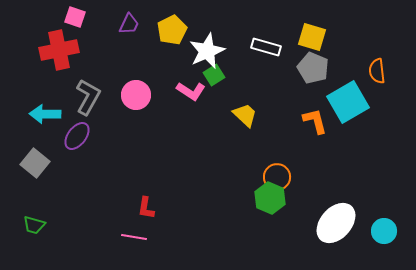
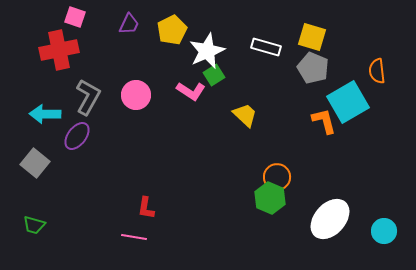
orange L-shape: moved 9 px right
white ellipse: moved 6 px left, 4 px up
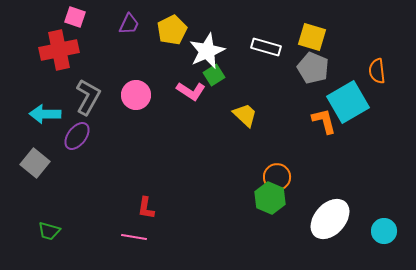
green trapezoid: moved 15 px right, 6 px down
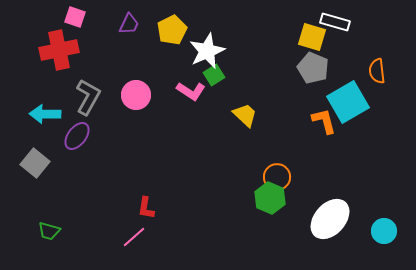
white rectangle: moved 69 px right, 25 px up
pink line: rotated 50 degrees counterclockwise
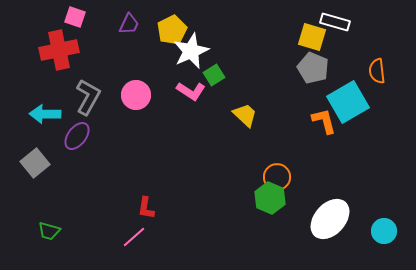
white star: moved 16 px left
gray square: rotated 12 degrees clockwise
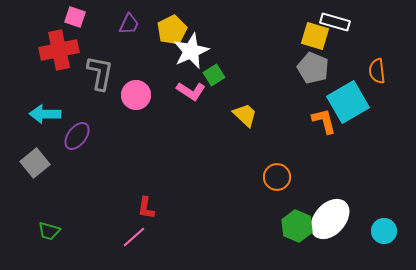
yellow square: moved 3 px right, 1 px up
gray L-shape: moved 12 px right, 24 px up; rotated 18 degrees counterclockwise
green hexagon: moved 27 px right, 28 px down
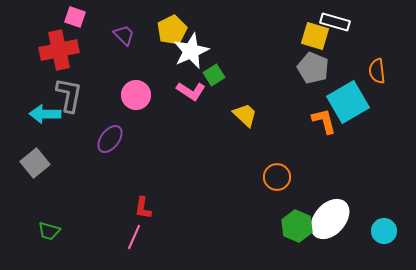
purple trapezoid: moved 5 px left, 11 px down; rotated 70 degrees counterclockwise
gray L-shape: moved 31 px left, 22 px down
purple ellipse: moved 33 px right, 3 px down
red L-shape: moved 3 px left
pink line: rotated 25 degrees counterclockwise
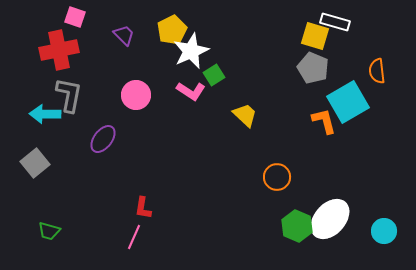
purple ellipse: moved 7 px left
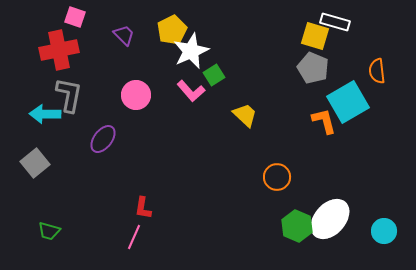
pink L-shape: rotated 16 degrees clockwise
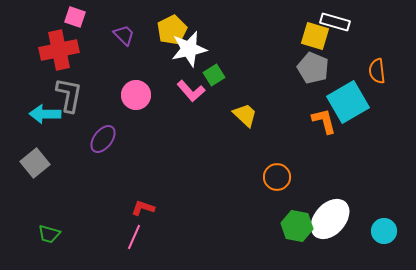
white star: moved 2 px left, 2 px up; rotated 12 degrees clockwise
red L-shape: rotated 100 degrees clockwise
green hexagon: rotated 12 degrees counterclockwise
green trapezoid: moved 3 px down
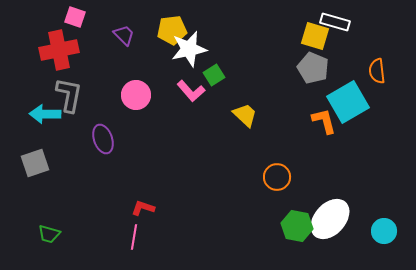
yellow pentagon: rotated 20 degrees clockwise
purple ellipse: rotated 56 degrees counterclockwise
gray square: rotated 20 degrees clockwise
pink line: rotated 15 degrees counterclockwise
